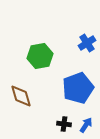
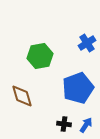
brown diamond: moved 1 px right
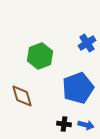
green hexagon: rotated 10 degrees counterclockwise
blue arrow: rotated 70 degrees clockwise
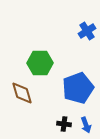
blue cross: moved 12 px up
green hexagon: moved 7 px down; rotated 20 degrees clockwise
brown diamond: moved 3 px up
blue arrow: rotated 56 degrees clockwise
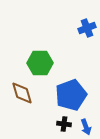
blue cross: moved 3 px up; rotated 12 degrees clockwise
blue pentagon: moved 7 px left, 7 px down
blue arrow: moved 2 px down
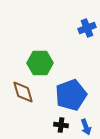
brown diamond: moved 1 px right, 1 px up
black cross: moved 3 px left, 1 px down
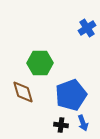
blue cross: rotated 12 degrees counterclockwise
blue arrow: moved 3 px left, 4 px up
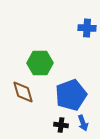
blue cross: rotated 36 degrees clockwise
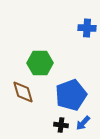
blue arrow: rotated 63 degrees clockwise
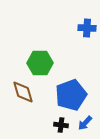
blue arrow: moved 2 px right
